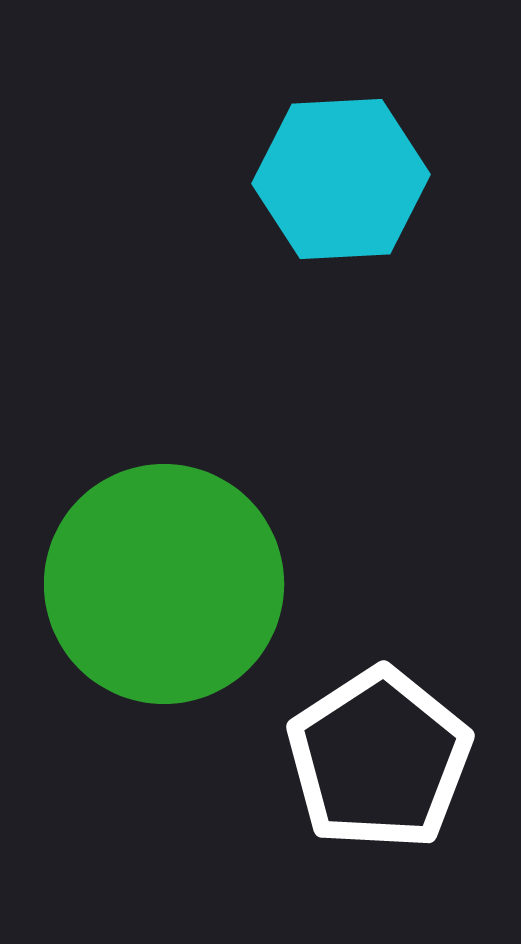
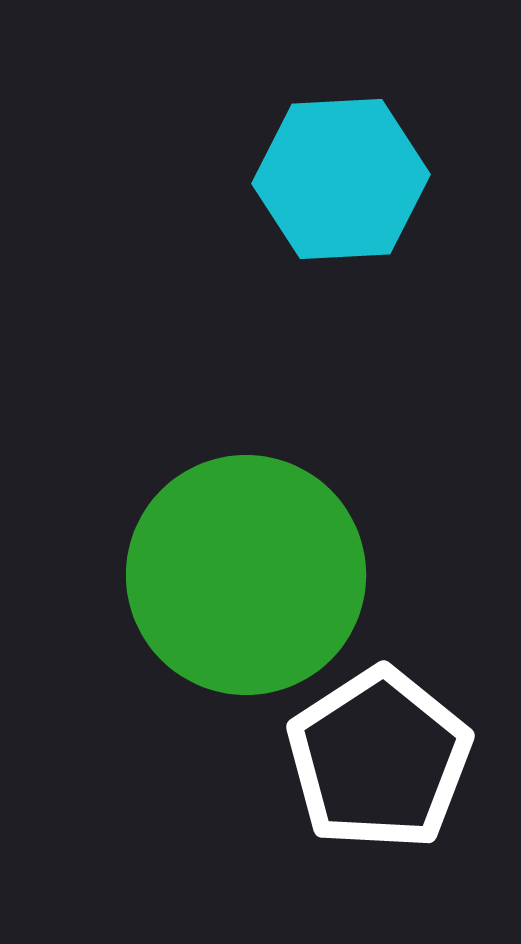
green circle: moved 82 px right, 9 px up
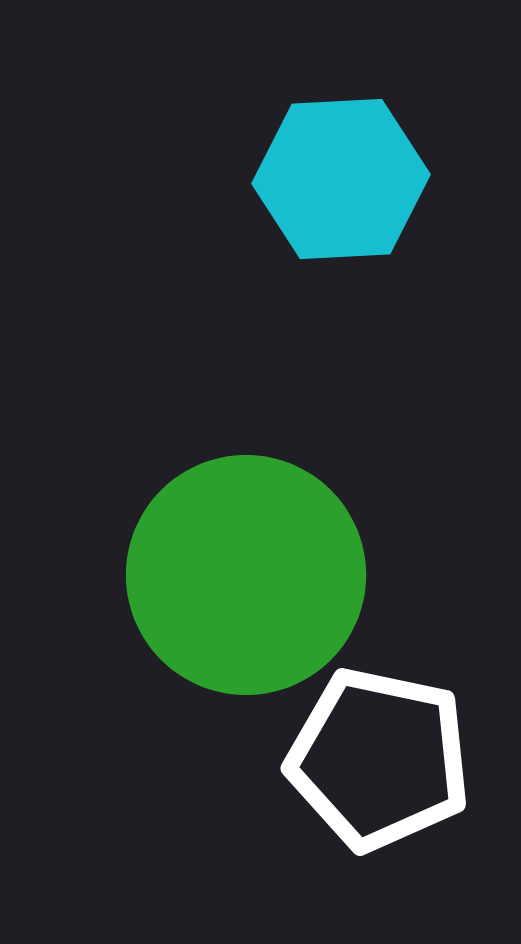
white pentagon: rotated 27 degrees counterclockwise
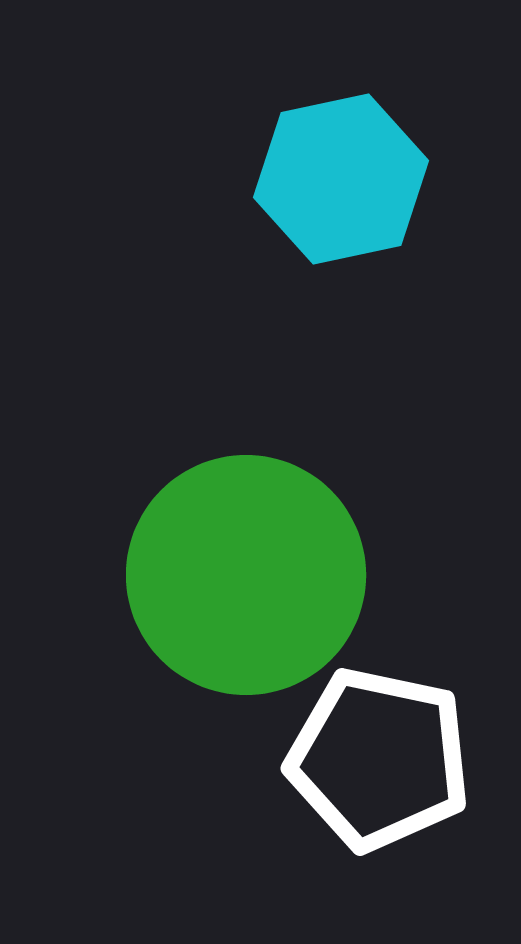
cyan hexagon: rotated 9 degrees counterclockwise
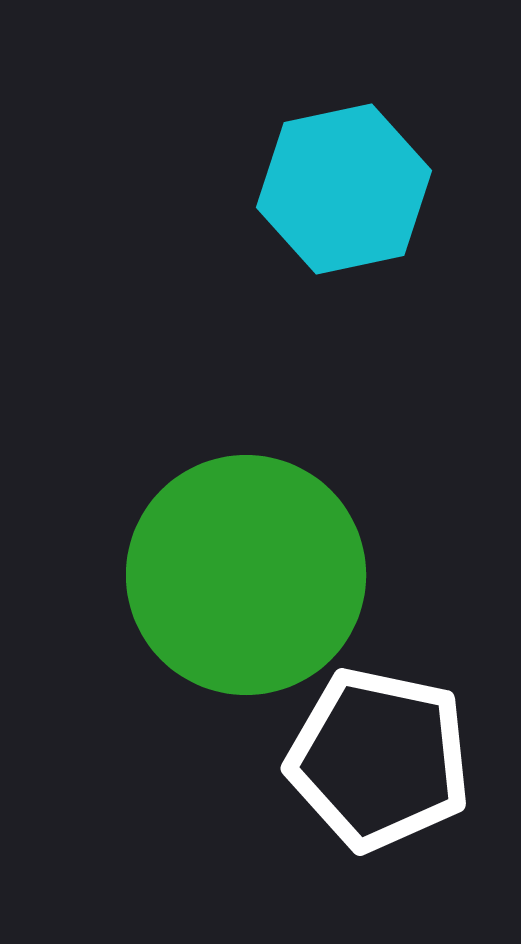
cyan hexagon: moved 3 px right, 10 px down
